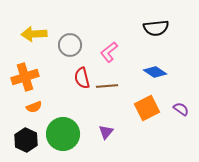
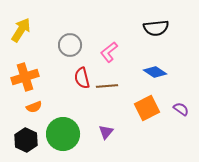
yellow arrow: moved 13 px left, 4 px up; rotated 125 degrees clockwise
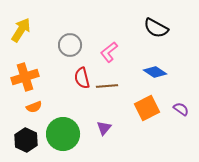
black semicircle: rotated 35 degrees clockwise
purple triangle: moved 2 px left, 4 px up
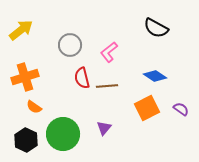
yellow arrow: rotated 20 degrees clockwise
blue diamond: moved 4 px down
orange semicircle: rotated 56 degrees clockwise
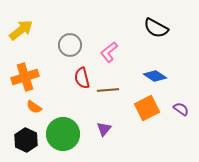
brown line: moved 1 px right, 4 px down
purple triangle: moved 1 px down
